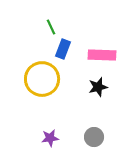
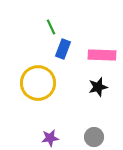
yellow circle: moved 4 px left, 4 px down
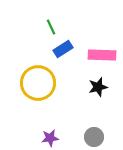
blue rectangle: rotated 36 degrees clockwise
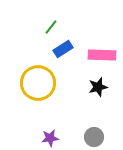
green line: rotated 63 degrees clockwise
